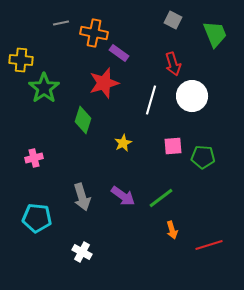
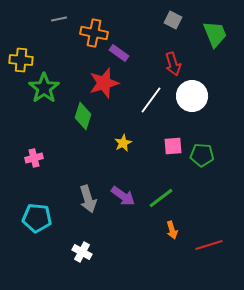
gray line: moved 2 px left, 4 px up
white line: rotated 20 degrees clockwise
green diamond: moved 4 px up
green pentagon: moved 1 px left, 2 px up
gray arrow: moved 6 px right, 2 px down
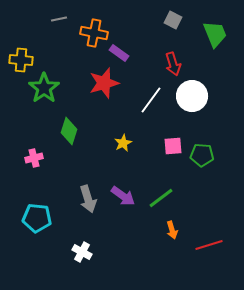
green diamond: moved 14 px left, 15 px down
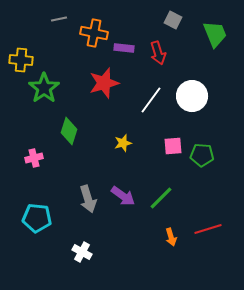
purple rectangle: moved 5 px right, 5 px up; rotated 30 degrees counterclockwise
red arrow: moved 15 px left, 11 px up
yellow star: rotated 12 degrees clockwise
green line: rotated 8 degrees counterclockwise
orange arrow: moved 1 px left, 7 px down
red line: moved 1 px left, 16 px up
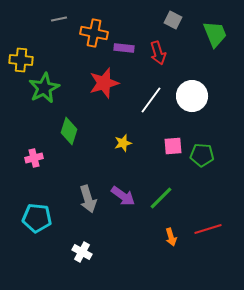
green star: rotated 8 degrees clockwise
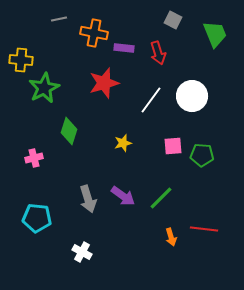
red line: moved 4 px left; rotated 24 degrees clockwise
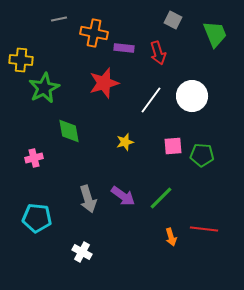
green diamond: rotated 28 degrees counterclockwise
yellow star: moved 2 px right, 1 px up
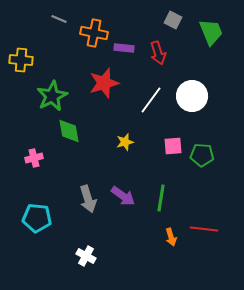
gray line: rotated 35 degrees clockwise
green trapezoid: moved 4 px left, 2 px up
green star: moved 8 px right, 8 px down
green line: rotated 36 degrees counterclockwise
white cross: moved 4 px right, 4 px down
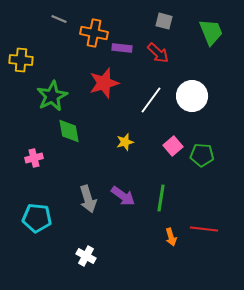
gray square: moved 9 px left, 1 px down; rotated 12 degrees counterclockwise
purple rectangle: moved 2 px left
red arrow: rotated 30 degrees counterclockwise
pink square: rotated 36 degrees counterclockwise
